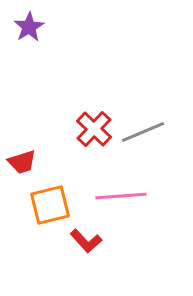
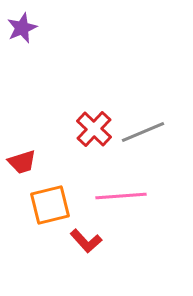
purple star: moved 7 px left, 1 px down; rotated 8 degrees clockwise
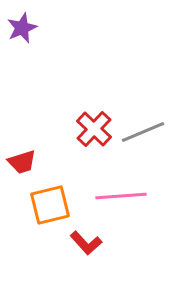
red L-shape: moved 2 px down
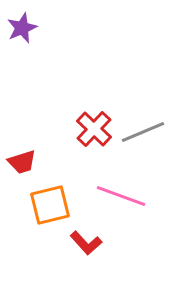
pink line: rotated 24 degrees clockwise
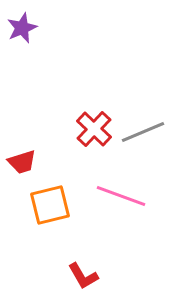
red L-shape: moved 3 px left, 33 px down; rotated 12 degrees clockwise
